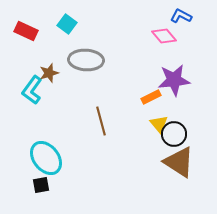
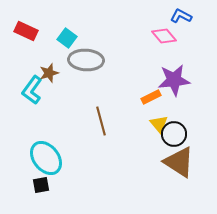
cyan square: moved 14 px down
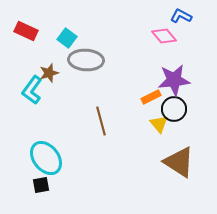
black circle: moved 25 px up
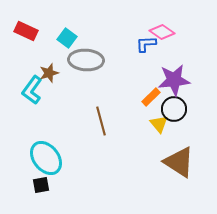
blue L-shape: moved 35 px left, 28 px down; rotated 30 degrees counterclockwise
pink diamond: moved 2 px left, 4 px up; rotated 15 degrees counterclockwise
orange rectangle: rotated 18 degrees counterclockwise
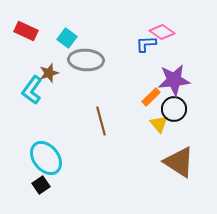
black square: rotated 24 degrees counterclockwise
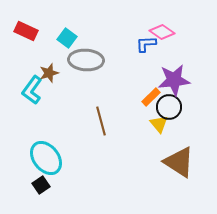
black circle: moved 5 px left, 2 px up
